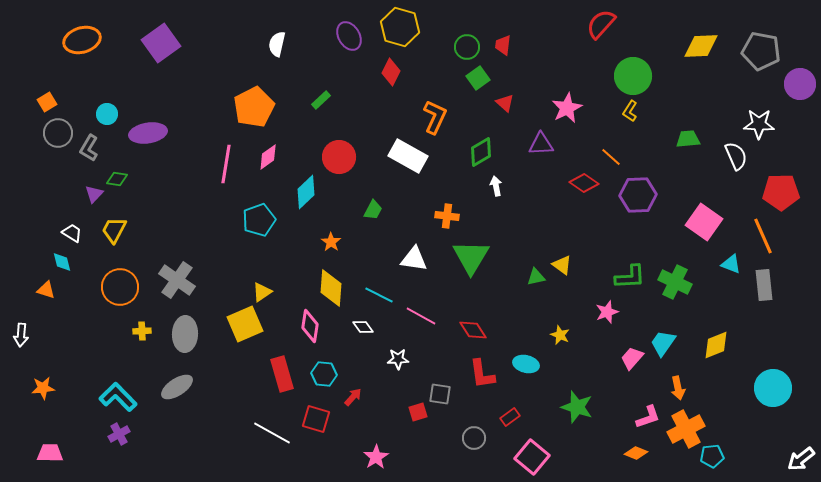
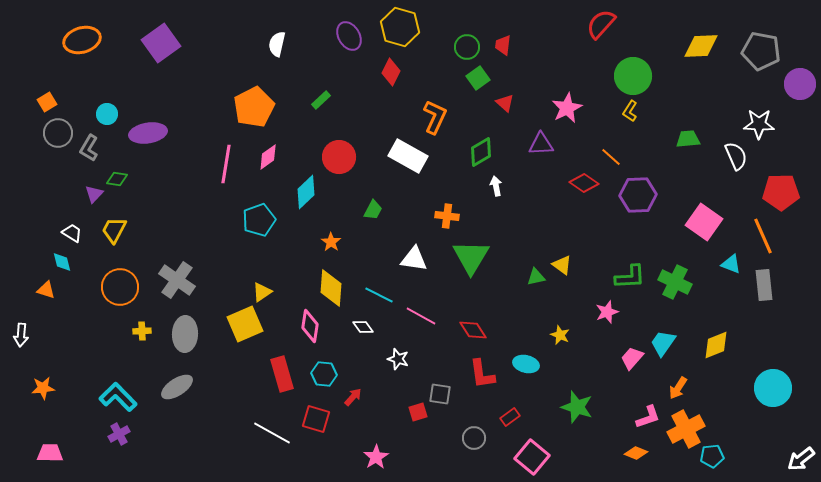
white star at (398, 359): rotated 20 degrees clockwise
orange arrow at (678, 388): rotated 45 degrees clockwise
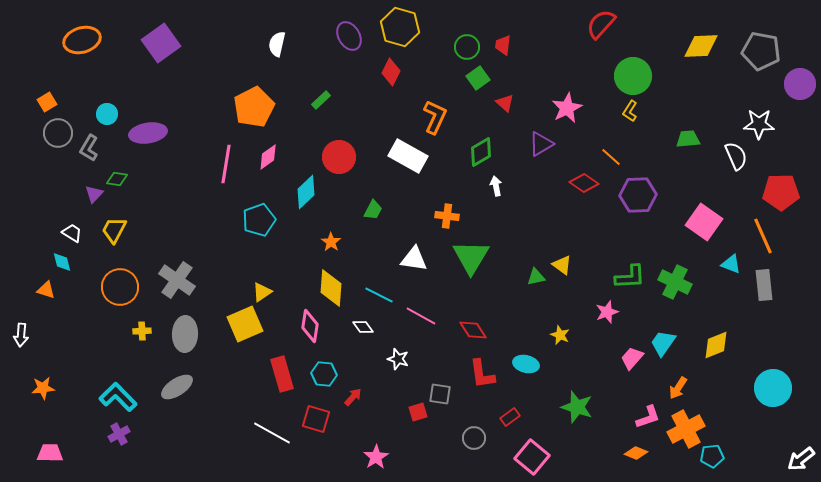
purple triangle at (541, 144): rotated 28 degrees counterclockwise
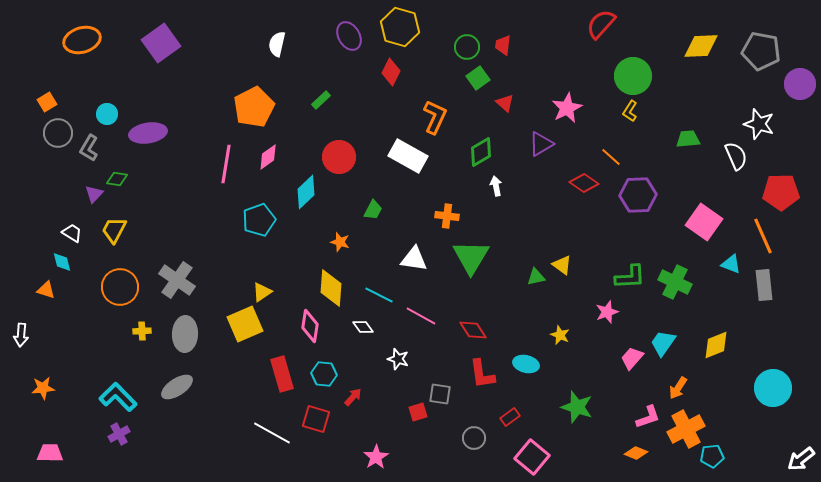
white star at (759, 124): rotated 16 degrees clockwise
orange star at (331, 242): moved 9 px right; rotated 18 degrees counterclockwise
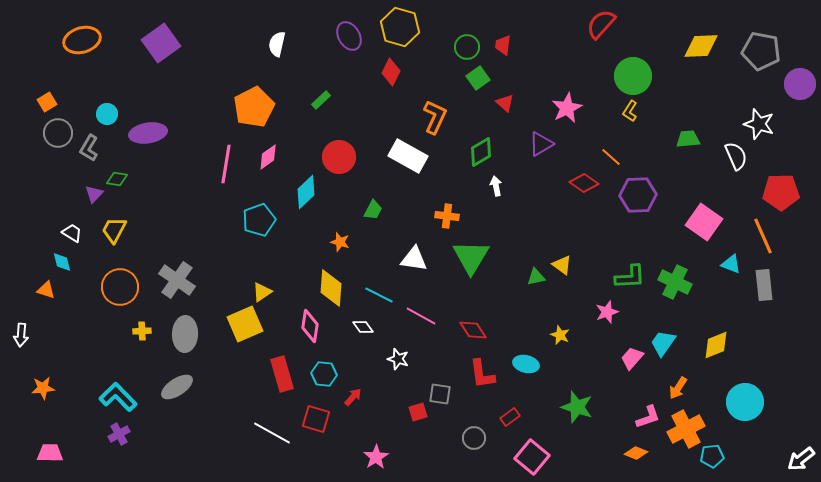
cyan circle at (773, 388): moved 28 px left, 14 px down
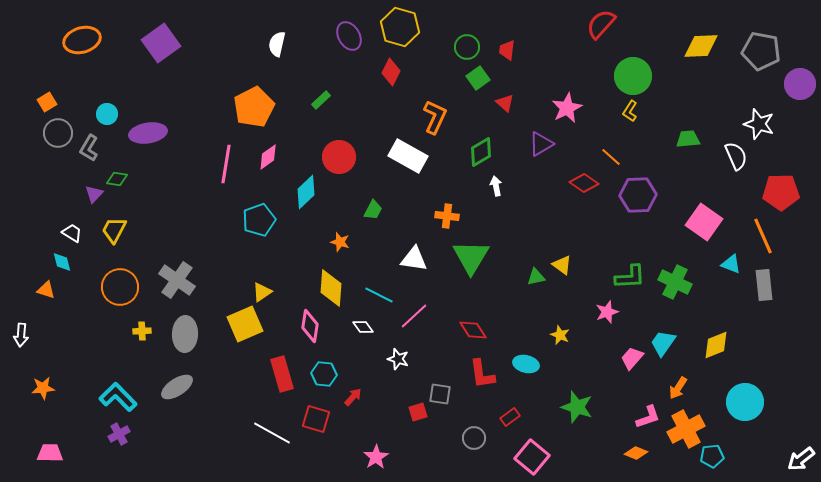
red trapezoid at (503, 45): moved 4 px right, 5 px down
pink line at (421, 316): moved 7 px left; rotated 72 degrees counterclockwise
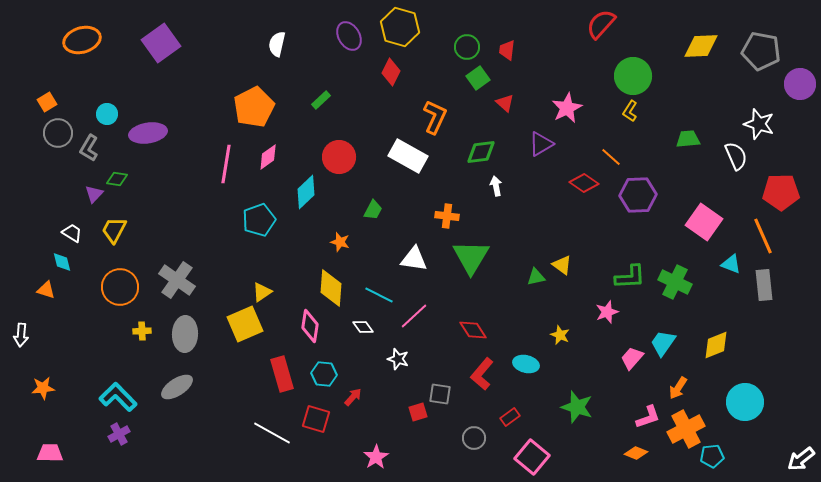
green diamond at (481, 152): rotated 24 degrees clockwise
red L-shape at (482, 374): rotated 48 degrees clockwise
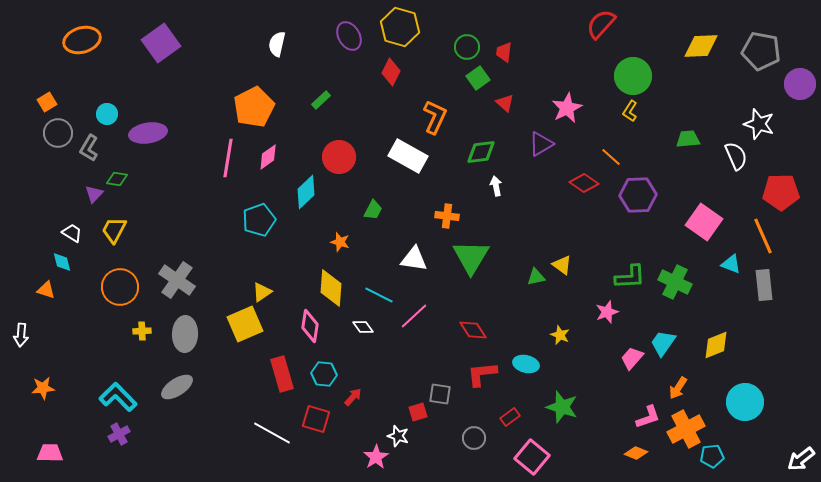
red trapezoid at (507, 50): moved 3 px left, 2 px down
pink line at (226, 164): moved 2 px right, 6 px up
white star at (398, 359): moved 77 px down
red L-shape at (482, 374): rotated 44 degrees clockwise
green star at (577, 407): moved 15 px left
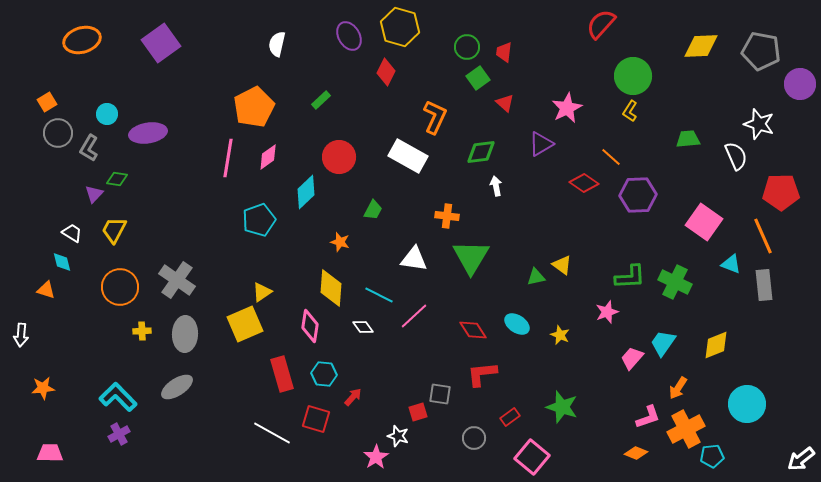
red diamond at (391, 72): moved 5 px left
cyan ellipse at (526, 364): moved 9 px left, 40 px up; rotated 20 degrees clockwise
cyan circle at (745, 402): moved 2 px right, 2 px down
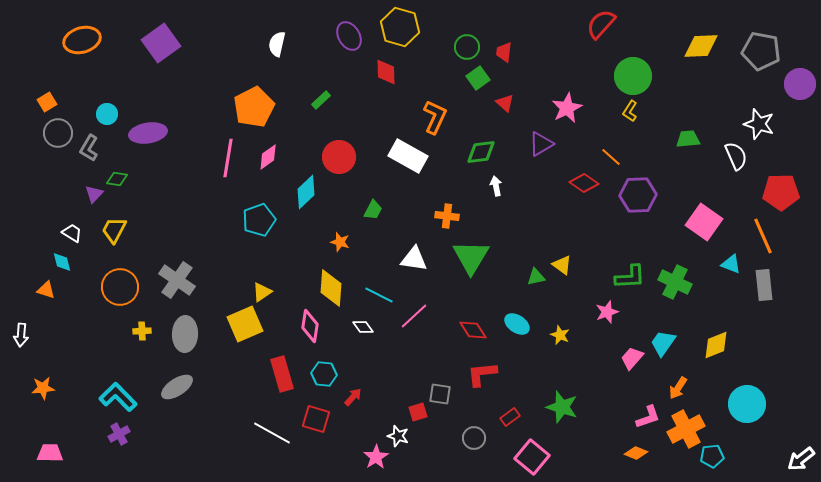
red diamond at (386, 72): rotated 28 degrees counterclockwise
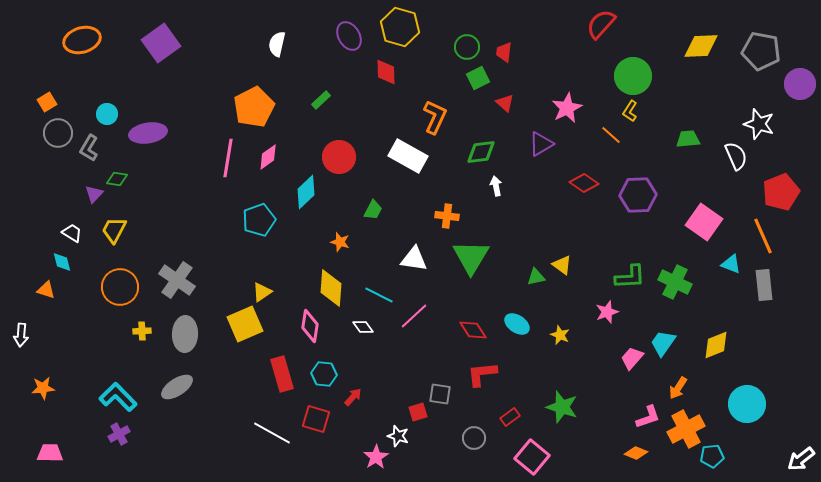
green square at (478, 78): rotated 10 degrees clockwise
orange line at (611, 157): moved 22 px up
red pentagon at (781, 192): rotated 21 degrees counterclockwise
